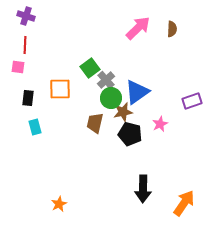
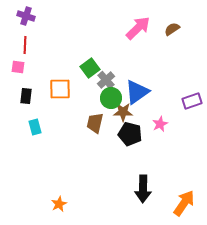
brown semicircle: rotated 126 degrees counterclockwise
black rectangle: moved 2 px left, 2 px up
brown star: rotated 12 degrees clockwise
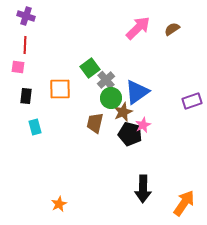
brown star: rotated 24 degrees counterclockwise
pink star: moved 17 px left, 1 px down
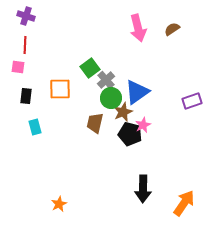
pink arrow: rotated 120 degrees clockwise
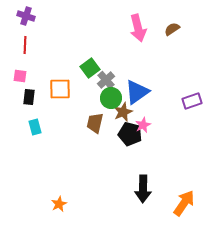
pink square: moved 2 px right, 9 px down
black rectangle: moved 3 px right, 1 px down
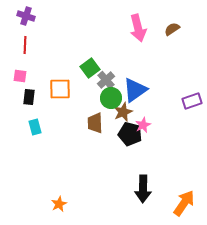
blue triangle: moved 2 px left, 2 px up
brown trapezoid: rotated 15 degrees counterclockwise
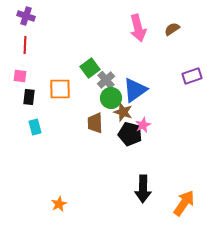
purple rectangle: moved 25 px up
brown star: rotated 30 degrees counterclockwise
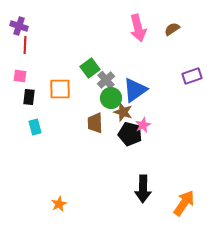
purple cross: moved 7 px left, 10 px down
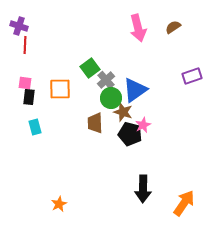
brown semicircle: moved 1 px right, 2 px up
pink square: moved 5 px right, 7 px down
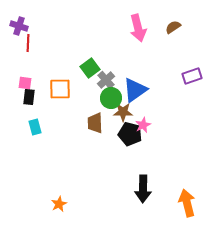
red line: moved 3 px right, 2 px up
brown star: rotated 18 degrees counterclockwise
orange arrow: moved 3 px right; rotated 48 degrees counterclockwise
